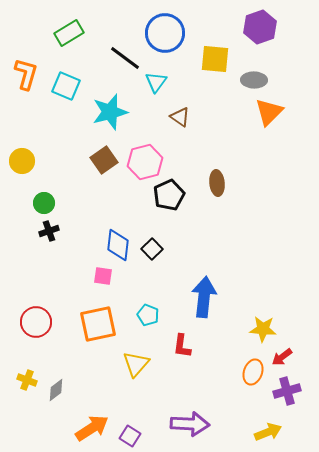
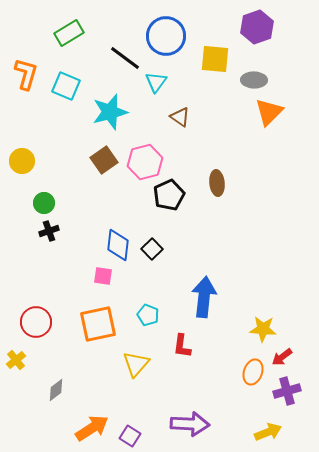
purple hexagon: moved 3 px left
blue circle: moved 1 px right, 3 px down
yellow cross: moved 11 px left, 20 px up; rotated 30 degrees clockwise
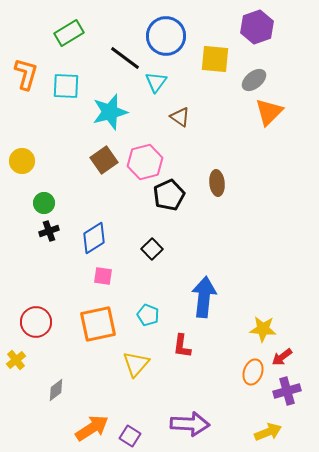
gray ellipse: rotated 40 degrees counterclockwise
cyan square: rotated 20 degrees counterclockwise
blue diamond: moved 24 px left, 7 px up; rotated 52 degrees clockwise
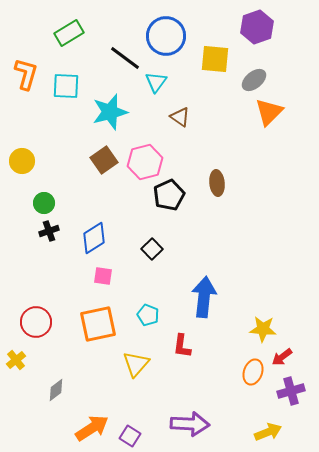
purple cross: moved 4 px right
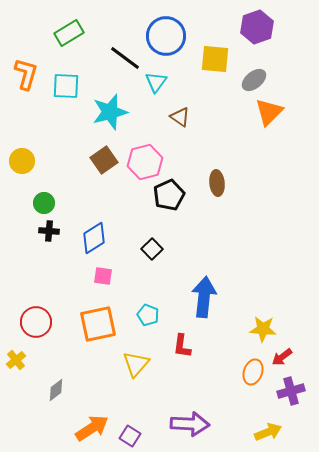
black cross: rotated 24 degrees clockwise
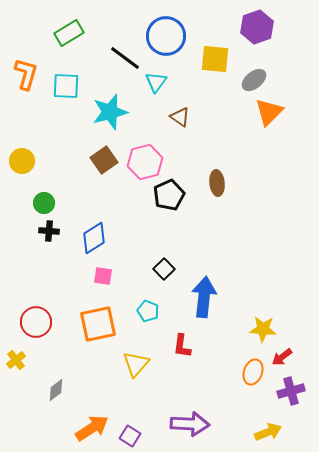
black square: moved 12 px right, 20 px down
cyan pentagon: moved 4 px up
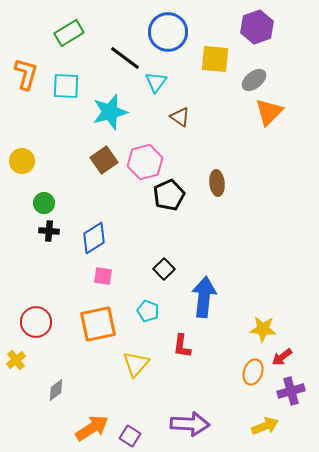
blue circle: moved 2 px right, 4 px up
yellow arrow: moved 3 px left, 6 px up
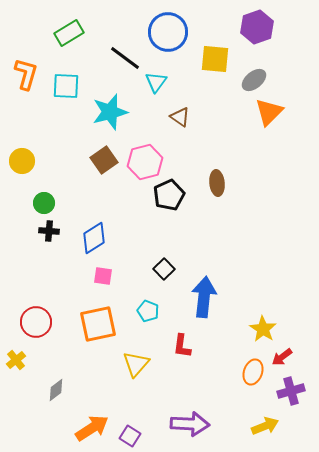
yellow star: rotated 28 degrees clockwise
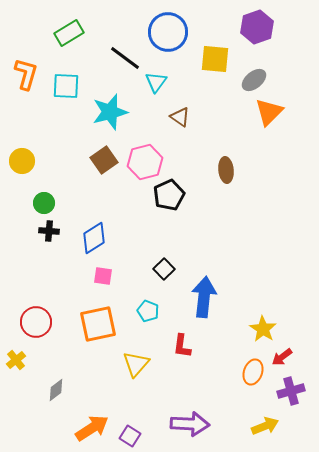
brown ellipse: moved 9 px right, 13 px up
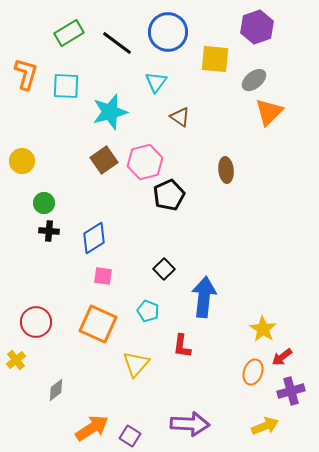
black line: moved 8 px left, 15 px up
orange square: rotated 36 degrees clockwise
